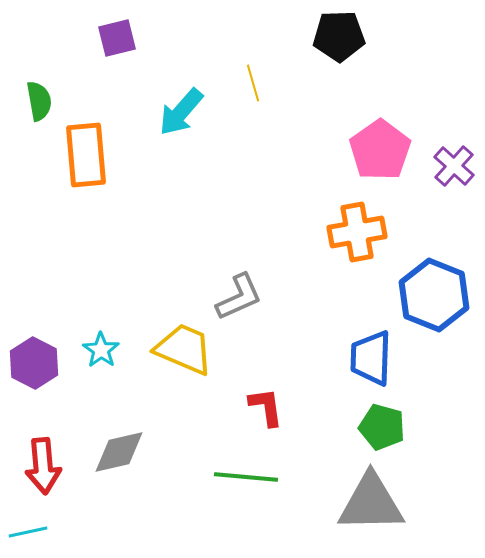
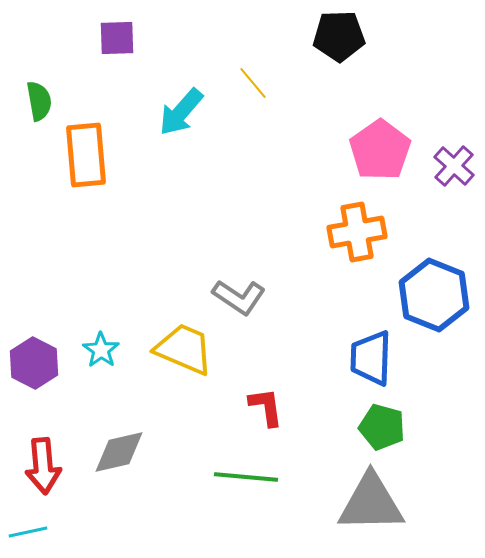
purple square: rotated 12 degrees clockwise
yellow line: rotated 24 degrees counterclockwise
gray L-shape: rotated 58 degrees clockwise
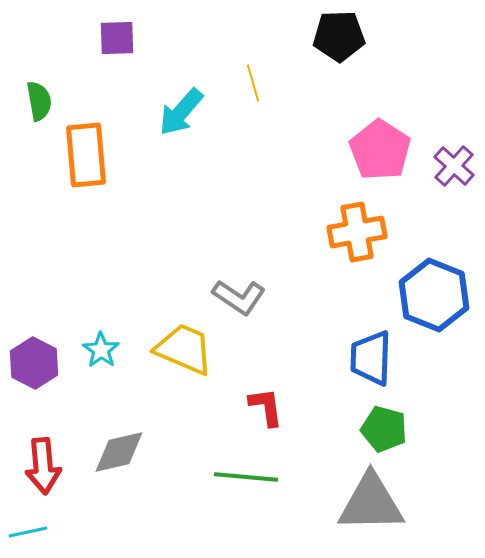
yellow line: rotated 24 degrees clockwise
pink pentagon: rotated 4 degrees counterclockwise
green pentagon: moved 2 px right, 2 px down
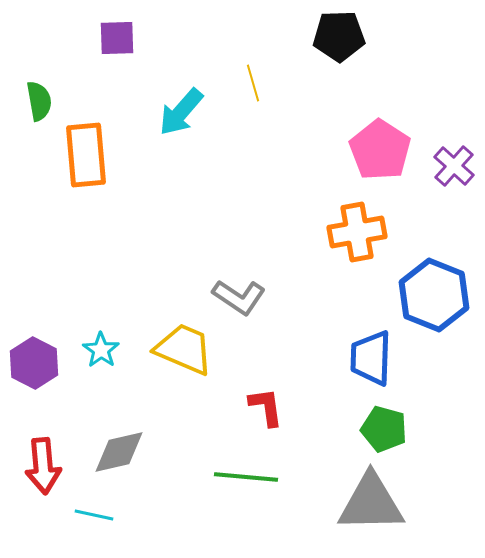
cyan line: moved 66 px right, 17 px up; rotated 24 degrees clockwise
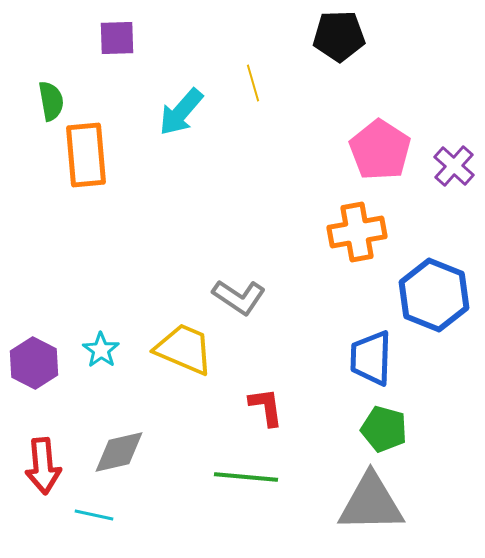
green semicircle: moved 12 px right
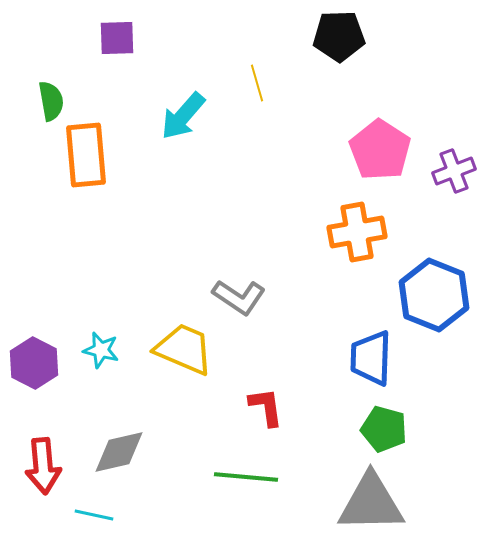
yellow line: moved 4 px right
cyan arrow: moved 2 px right, 4 px down
purple cross: moved 5 px down; rotated 27 degrees clockwise
cyan star: rotated 21 degrees counterclockwise
